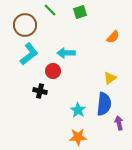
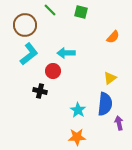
green square: moved 1 px right; rotated 32 degrees clockwise
blue semicircle: moved 1 px right
orange star: moved 1 px left
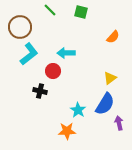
brown circle: moved 5 px left, 2 px down
blue semicircle: rotated 25 degrees clockwise
orange star: moved 10 px left, 6 px up
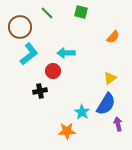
green line: moved 3 px left, 3 px down
black cross: rotated 24 degrees counterclockwise
blue semicircle: moved 1 px right
cyan star: moved 4 px right, 2 px down
purple arrow: moved 1 px left, 1 px down
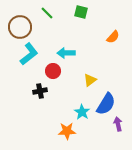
yellow triangle: moved 20 px left, 2 px down
